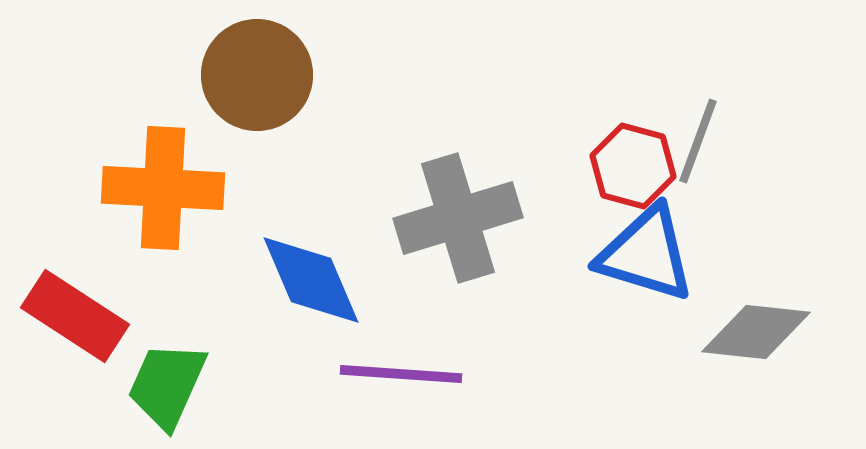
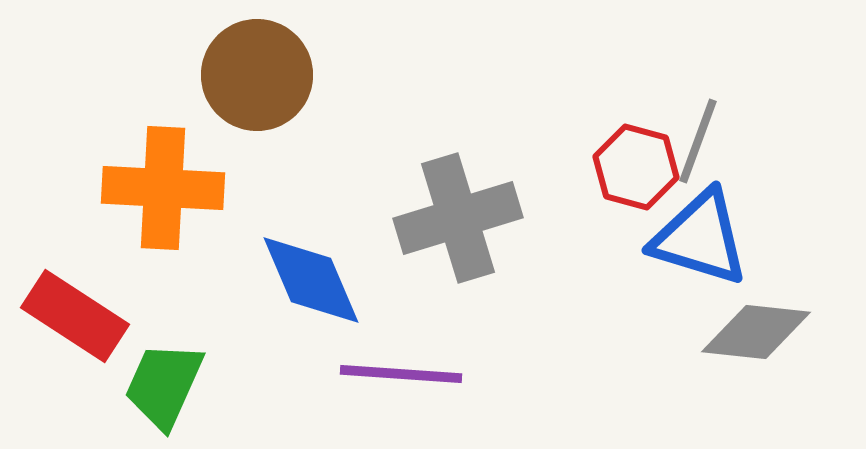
red hexagon: moved 3 px right, 1 px down
blue triangle: moved 54 px right, 16 px up
green trapezoid: moved 3 px left
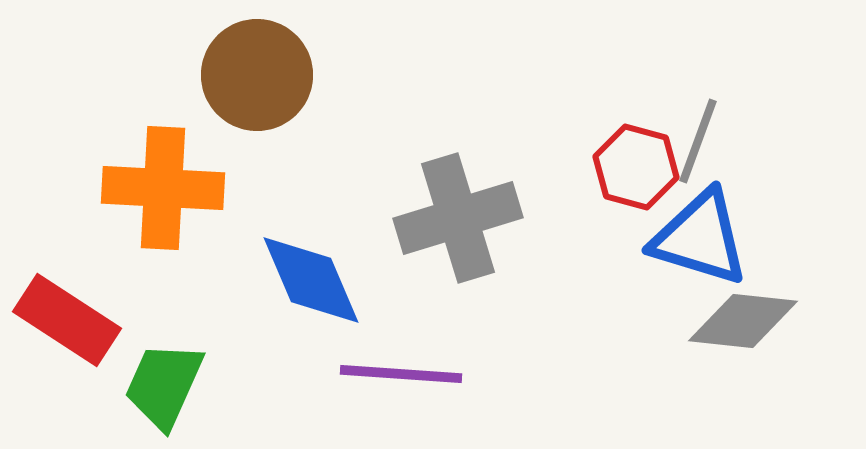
red rectangle: moved 8 px left, 4 px down
gray diamond: moved 13 px left, 11 px up
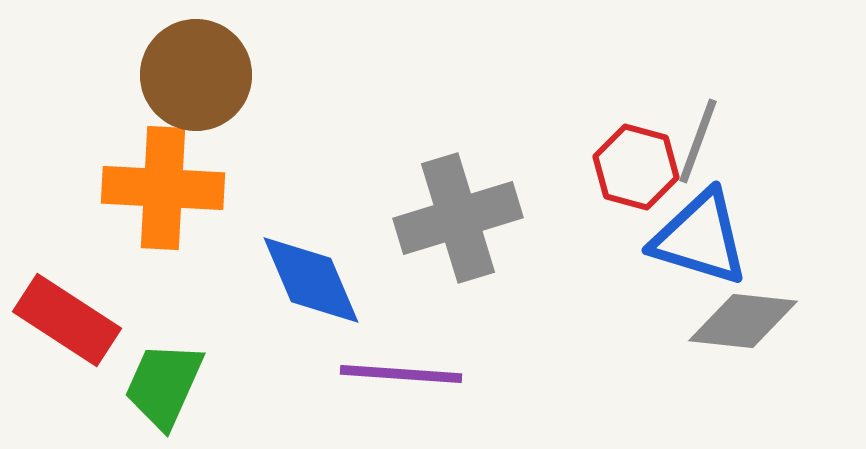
brown circle: moved 61 px left
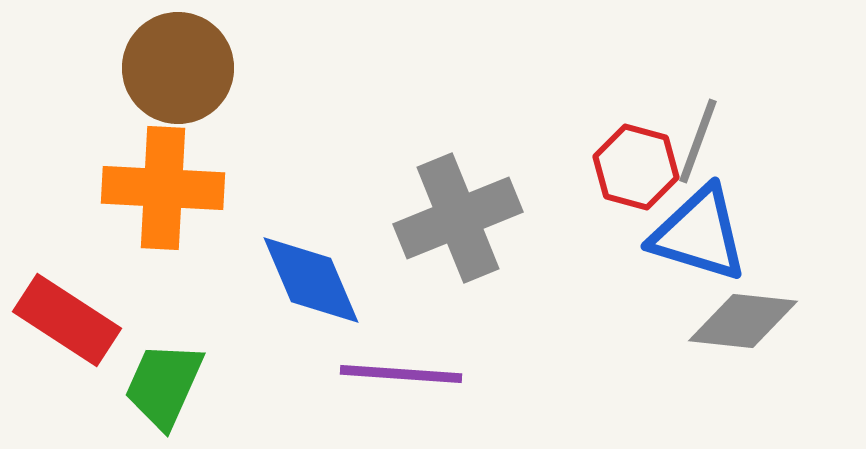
brown circle: moved 18 px left, 7 px up
gray cross: rotated 5 degrees counterclockwise
blue triangle: moved 1 px left, 4 px up
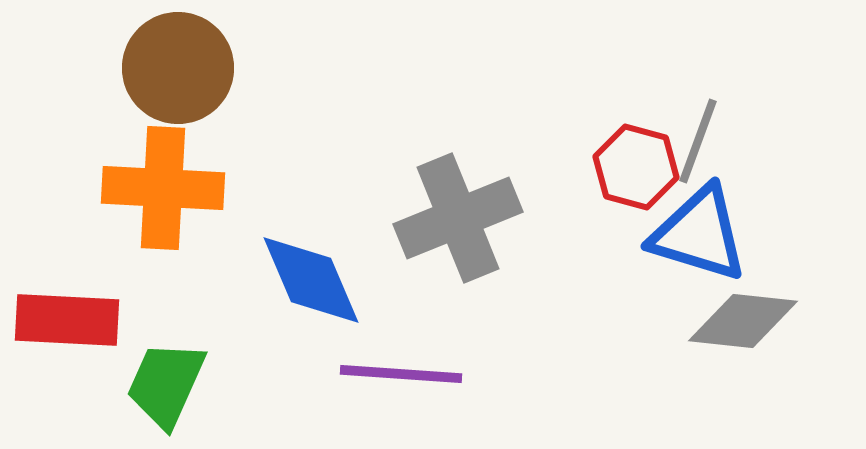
red rectangle: rotated 30 degrees counterclockwise
green trapezoid: moved 2 px right, 1 px up
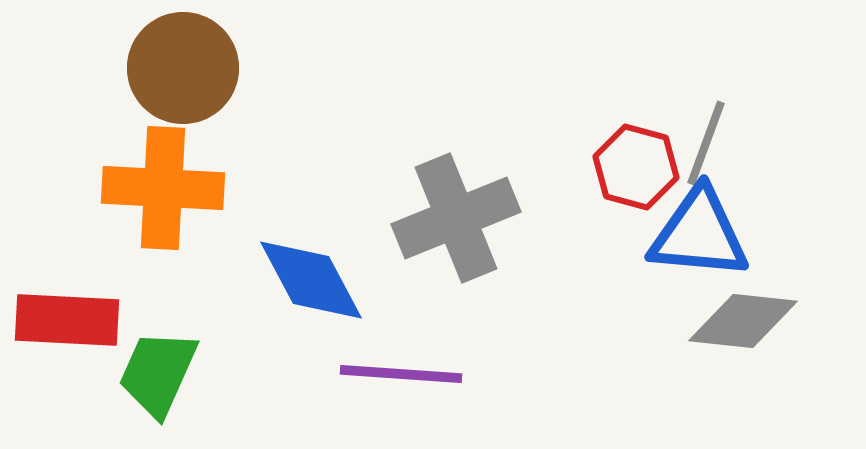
brown circle: moved 5 px right
gray line: moved 8 px right, 2 px down
gray cross: moved 2 px left
blue triangle: rotated 12 degrees counterclockwise
blue diamond: rotated 5 degrees counterclockwise
green trapezoid: moved 8 px left, 11 px up
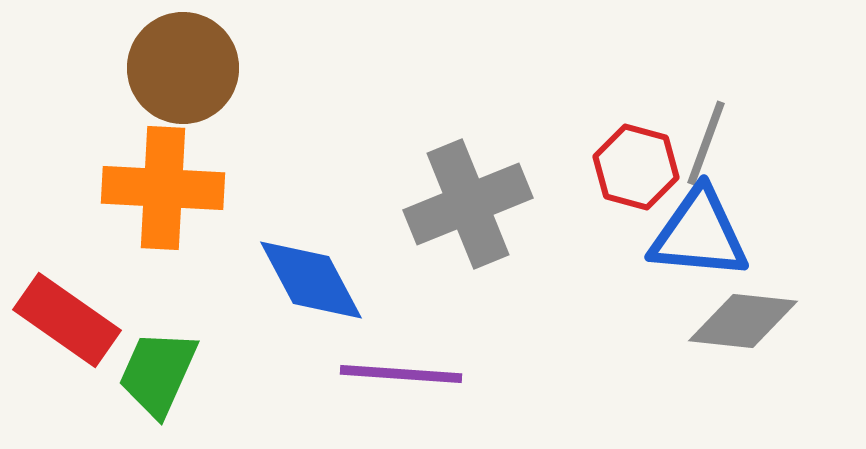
gray cross: moved 12 px right, 14 px up
red rectangle: rotated 32 degrees clockwise
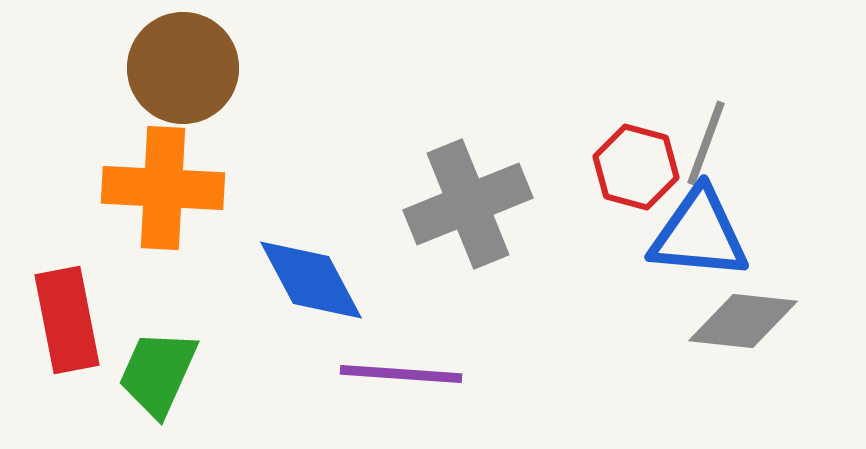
red rectangle: rotated 44 degrees clockwise
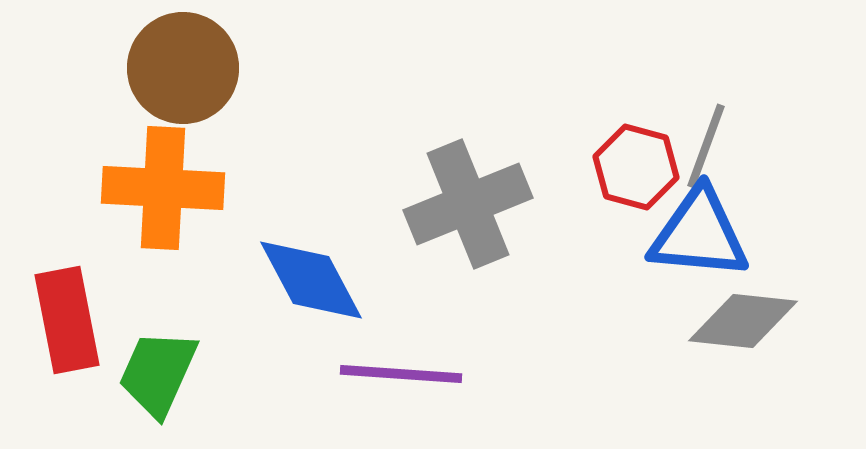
gray line: moved 3 px down
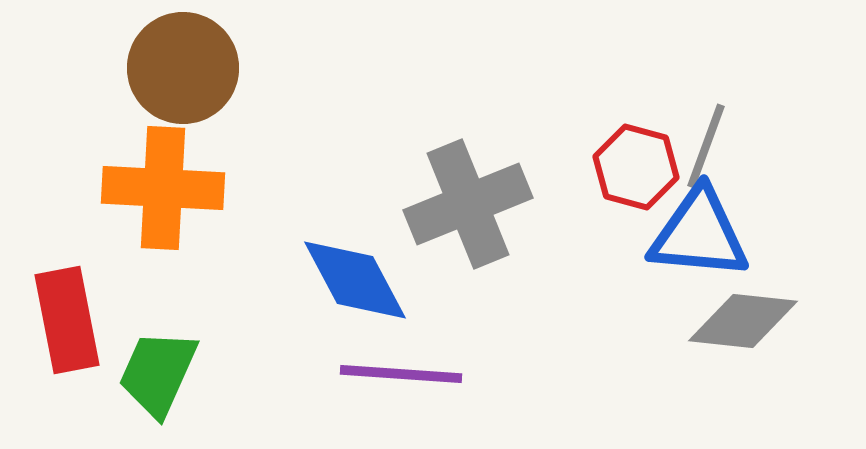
blue diamond: moved 44 px right
